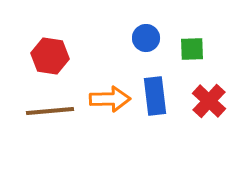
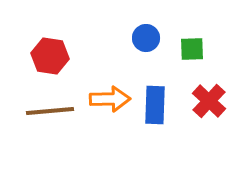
blue rectangle: moved 9 px down; rotated 9 degrees clockwise
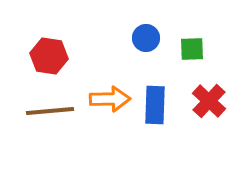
red hexagon: moved 1 px left
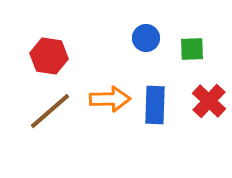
brown line: rotated 36 degrees counterclockwise
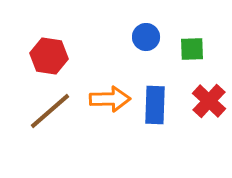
blue circle: moved 1 px up
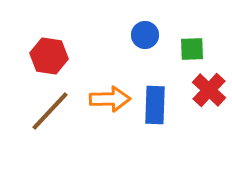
blue circle: moved 1 px left, 2 px up
red cross: moved 11 px up
brown line: rotated 6 degrees counterclockwise
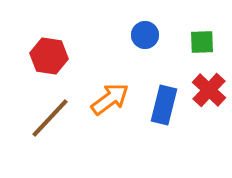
green square: moved 10 px right, 7 px up
orange arrow: rotated 36 degrees counterclockwise
blue rectangle: moved 9 px right; rotated 12 degrees clockwise
brown line: moved 7 px down
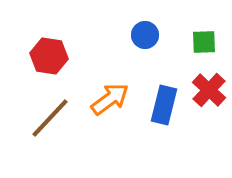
green square: moved 2 px right
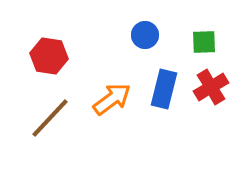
red cross: moved 2 px right, 3 px up; rotated 16 degrees clockwise
orange arrow: moved 2 px right
blue rectangle: moved 16 px up
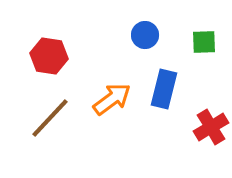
red cross: moved 40 px down
